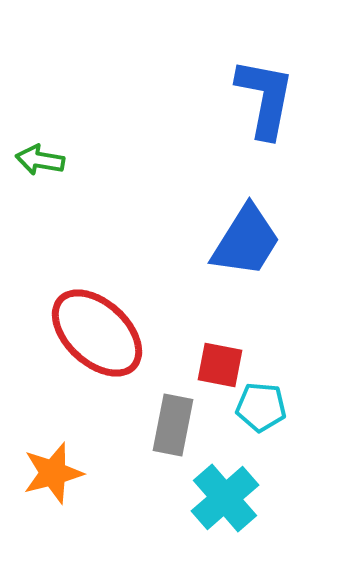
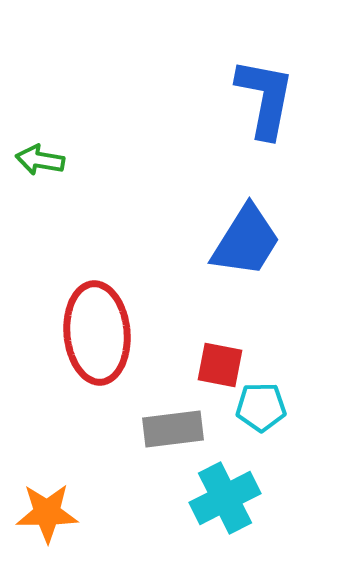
red ellipse: rotated 42 degrees clockwise
cyan pentagon: rotated 6 degrees counterclockwise
gray rectangle: moved 4 px down; rotated 72 degrees clockwise
orange star: moved 6 px left, 40 px down; rotated 14 degrees clockwise
cyan cross: rotated 14 degrees clockwise
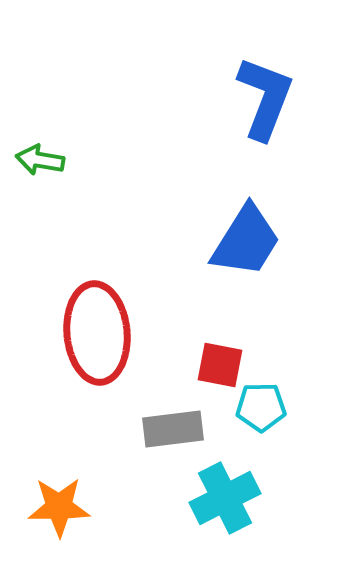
blue L-shape: rotated 10 degrees clockwise
orange star: moved 12 px right, 6 px up
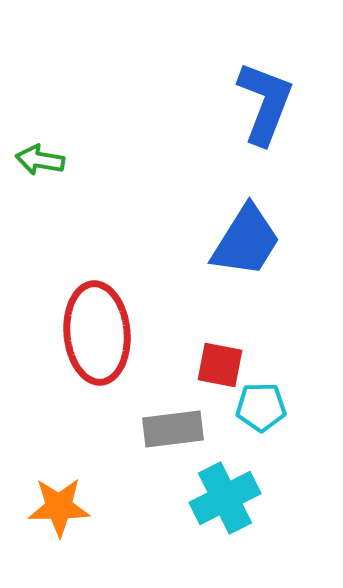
blue L-shape: moved 5 px down
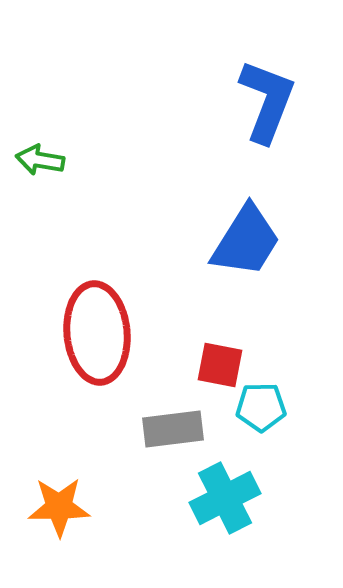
blue L-shape: moved 2 px right, 2 px up
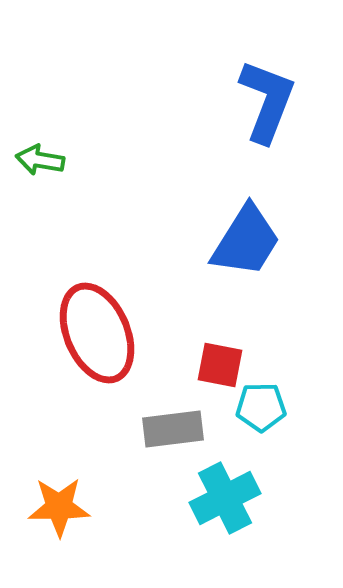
red ellipse: rotated 18 degrees counterclockwise
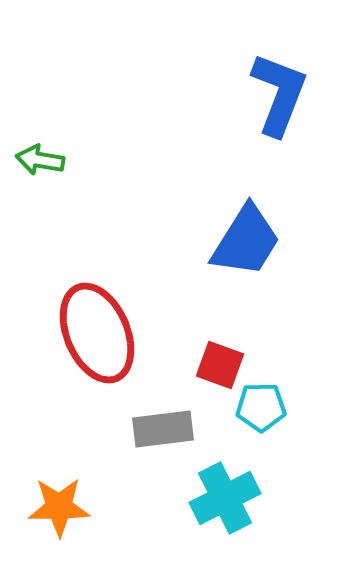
blue L-shape: moved 12 px right, 7 px up
red square: rotated 9 degrees clockwise
gray rectangle: moved 10 px left
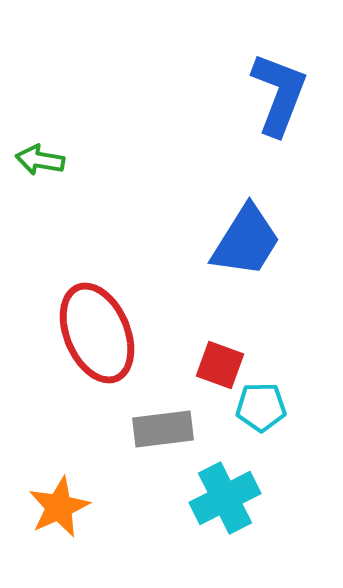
orange star: rotated 24 degrees counterclockwise
